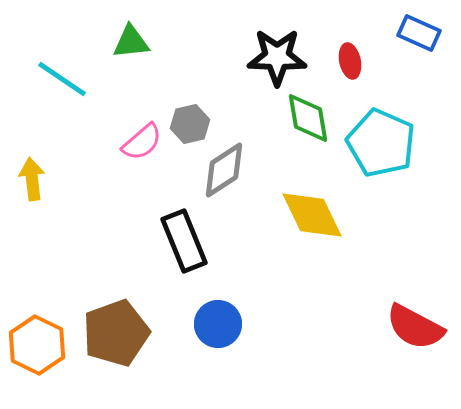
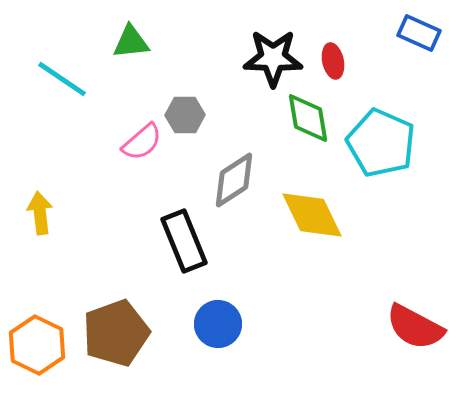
black star: moved 4 px left, 1 px down
red ellipse: moved 17 px left
gray hexagon: moved 5 px left, 9 px up; rotated 12 degrees clockwise
gray diamond: moved 10 px right, 10 px down
yellow arrow: moved 8 px right, 34 px down
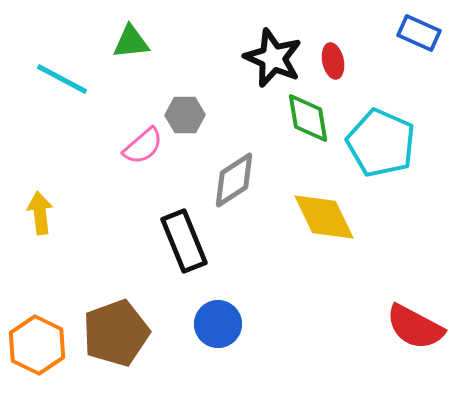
black star: rotated 22 degrees clockwise
cyan line: rotated 6 degrees counterclockwise
pink semicircle: moved 1 px right, 4 px down
yellow diamond: moved 12 px right, 2 px down
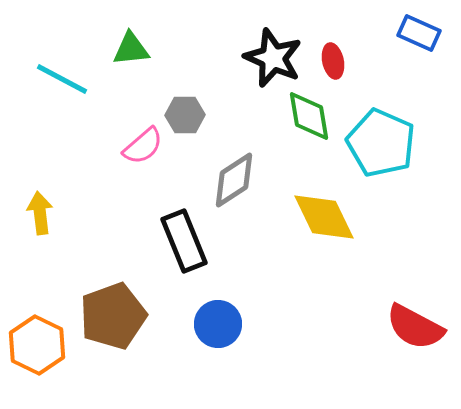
green triangle: moved 7 px down
green diamond: moved 1 px right, 2 px up
brown pentagon: moved 3 px left, 17 px up
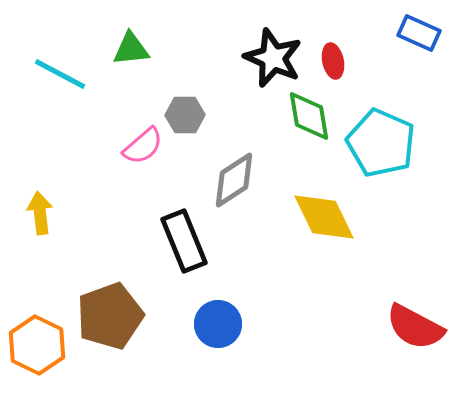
cyan line: moved 2 px left, 5 px up
brown pentagon: moved 3 px left
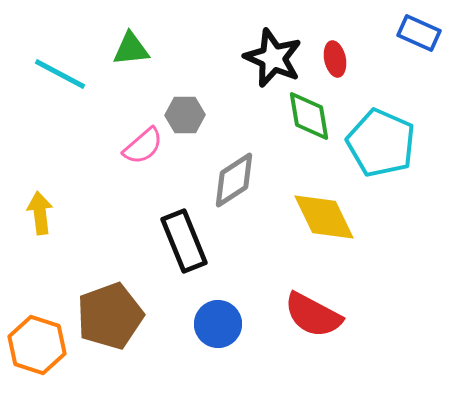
red ellipse: moved 2 px right, 2 px up
red semicircle: moved 102 px left, 12 px up
orange hexagon: rotated 8 degrees counterclockwise
